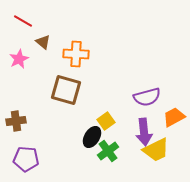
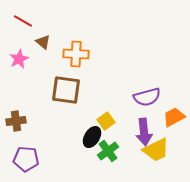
brown square: rotated 8 degrees counterclockwise
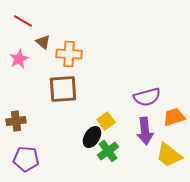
orange cross: moved 7 px left
brown square: moved 3 px left, 1 px up; rotated 12 degrees counterclockwise
orange trapezoid: rotated 10 degrees clockwise
purple arrow: moved 1 px right, 1 px up
yellow trapezoid: moved 13 px right, 5 px down; rotated 64 degrees clockwise
